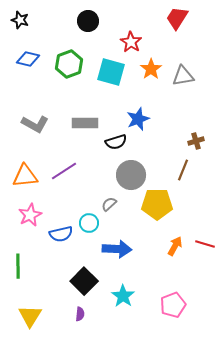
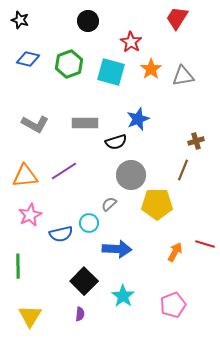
orange arrow: moved 6 px down
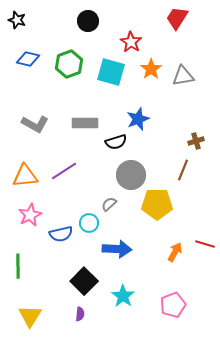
black star: moved 3 px left
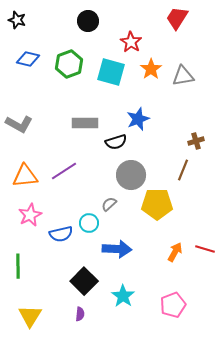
gray L-shape: moved 16 px left
red line: moved 5 px down
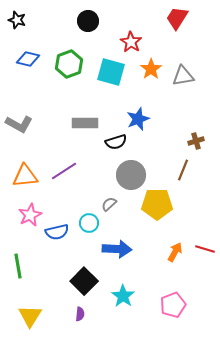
blue semicircle: moved 4 px left, 2 px up
green line: rotated 10 degrees counterclockwise
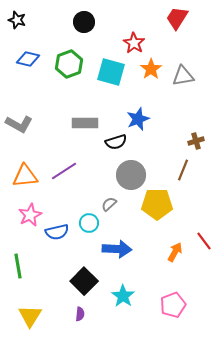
black circle: moved 4 px left, 1 px down
red star: moved 3 px right, 1 px down
red line: moved 1 px left, 8 px up; rotated 36 degrees clockwise
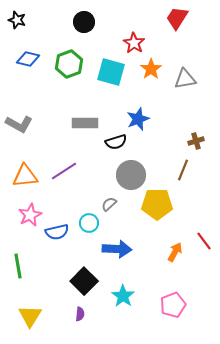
gray triangle: moved 2 px right, 3 px down
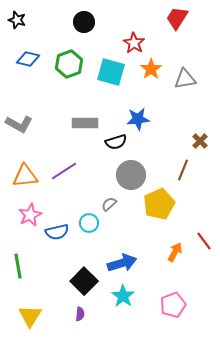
blue star: rotated 15 degrees clockwise
brown cross: moved 4 px right; rotated 28 degrees counterclockwise
yellow pentagon: moved 2 px right; rotated 24 degrees counterclockwise
blue arrow: moved 5 px right, 14 px down; rotated 20 degrees counterclockwise
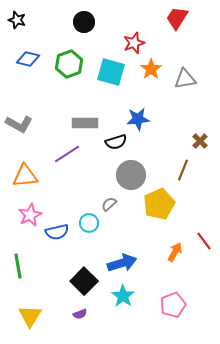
red star: rotated 20 degrees clockwise
purple line: moved 3 px right, 17 px up
purple semicircle: rotated 64 degrees clockwise
